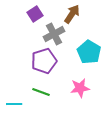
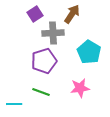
gray cross: moved 1 px left, 1 px up; rotated 25 degrees clockwise
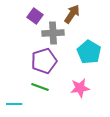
purple square: moved 2 px down; rotated 21 degrees counterclockwise
green line: moved 1 px left, 5 px up
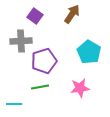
gray cross: moved 32 px left, 8 px down
green line: rotated 30 degrees counterclockwise
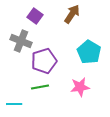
gray cross: rotated 25 degrees clockwise
pink star: moved 1 px up
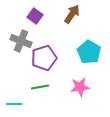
purple pentagon: moved 3 px up
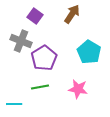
purple pentagon: rotated 15 degrees counterclockwise
pink star: moved 2 px left, 2 px down; rotated 18 degrees clockwise
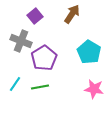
purple square: rotated 14 degrees clockwise
pink star: moved 16 px right
cyan line: moved 1 px right, 20 px up; rotated 56 degrees counterclockwise
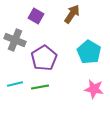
purple square: moved 1 px right; rotated 21 degrees counterclockwise
gray cross: moved 6 px left, 1 px up
cyan line: rotated 42 degrees clockwise
